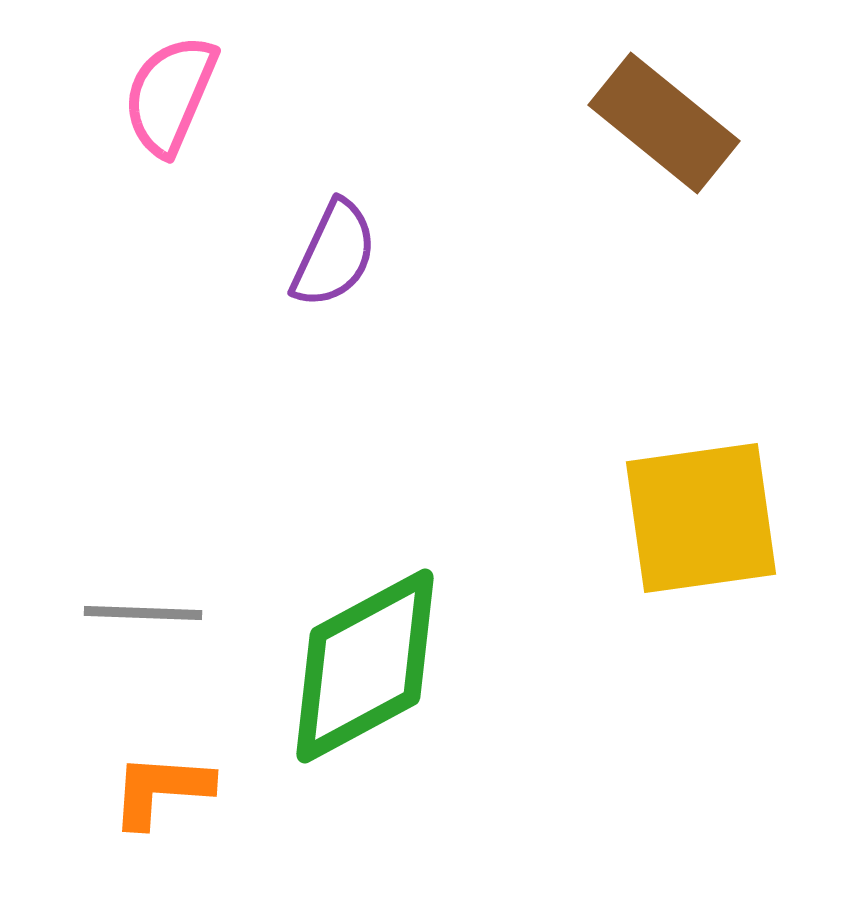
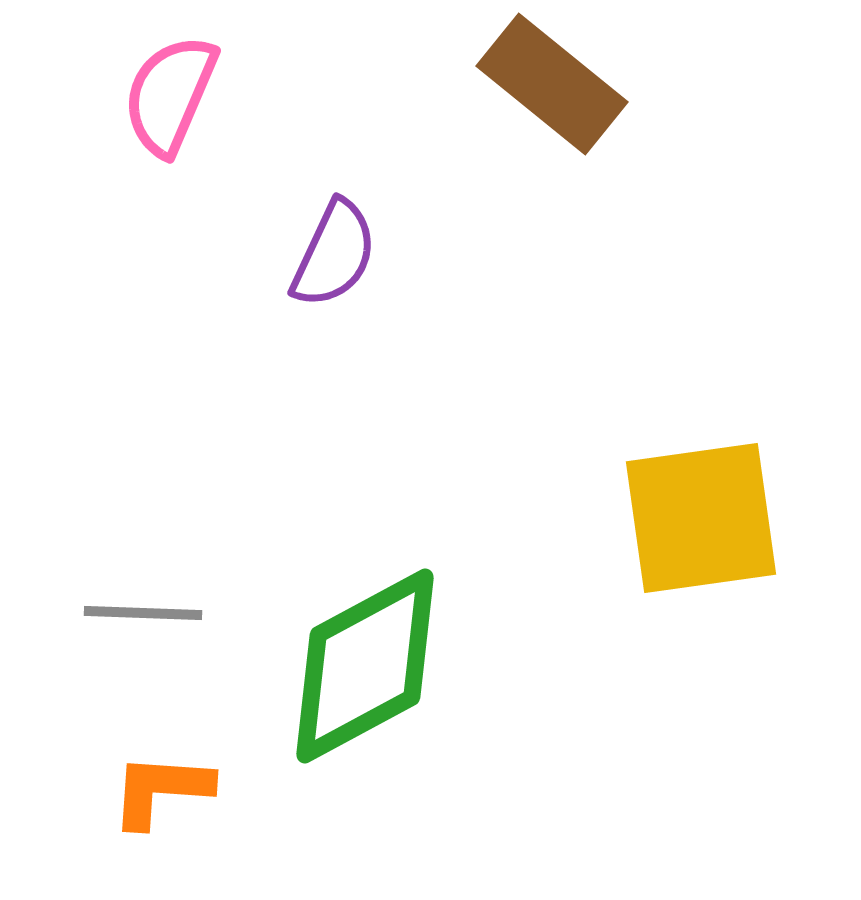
brown rectangle: moved 112 px left, 39 px up
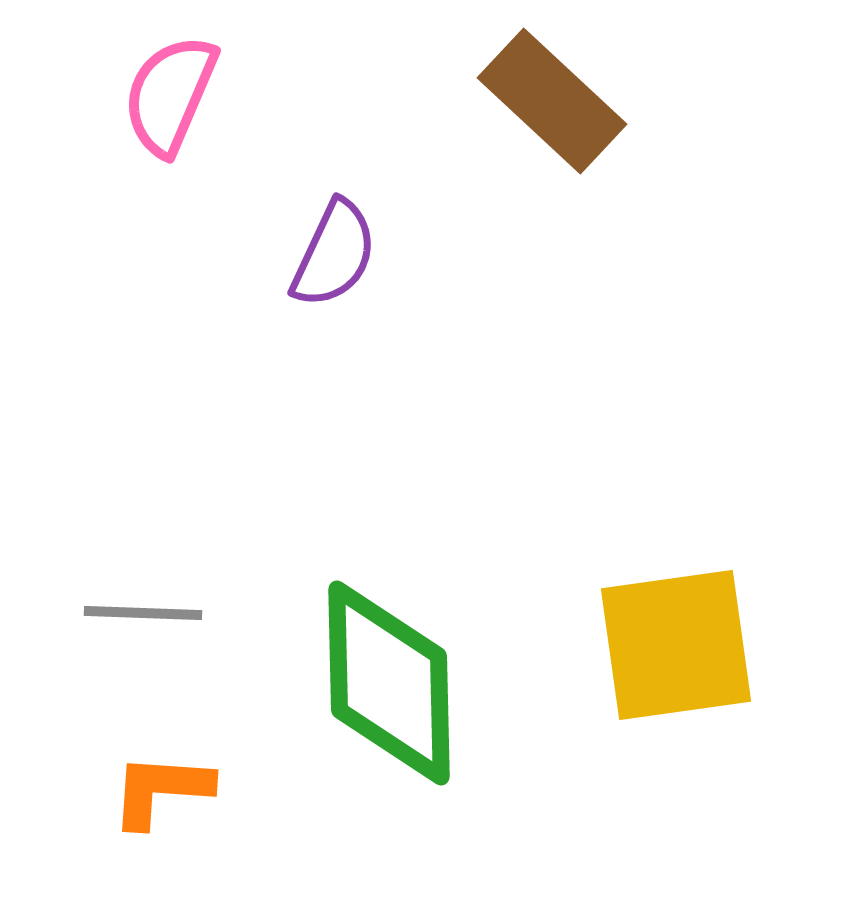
brown rectangle: moved 17 px down; rotated 4 degrees clockwise
yellow square: moved 25 px left, 127 px down
green diamond: moved 24 px right, 17 px down; rotated 63 degrees counterclockwise
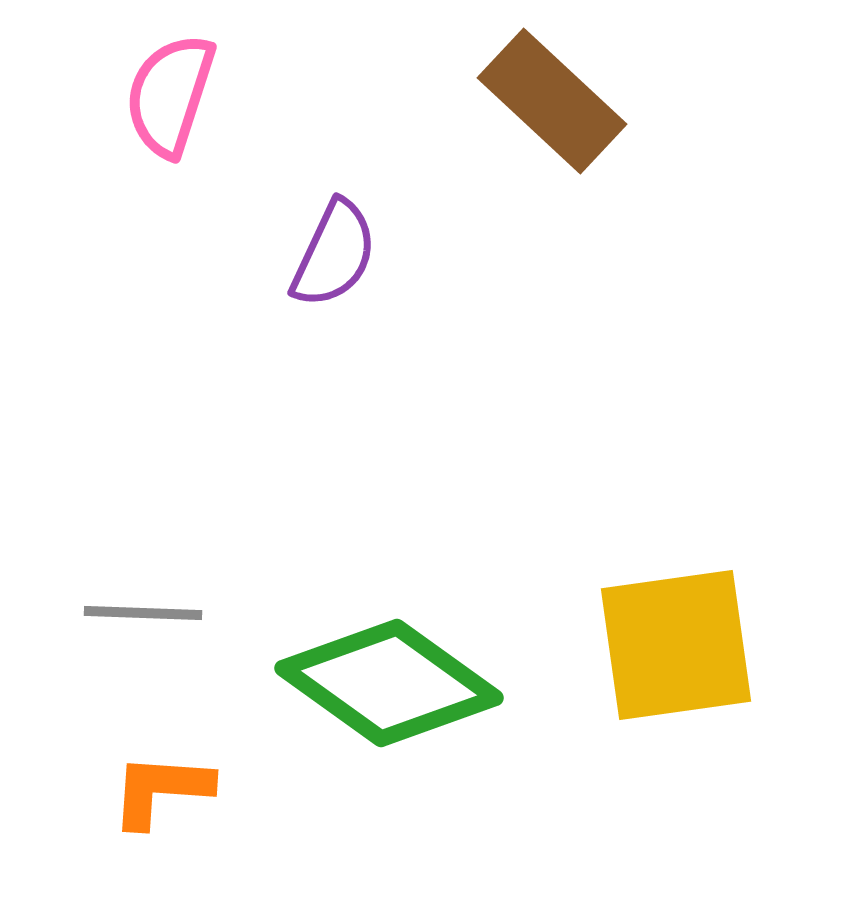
pink semicircle: rotated 5 degrees counterclockwise
green diamond: rotated 53 degrees counterclockwise
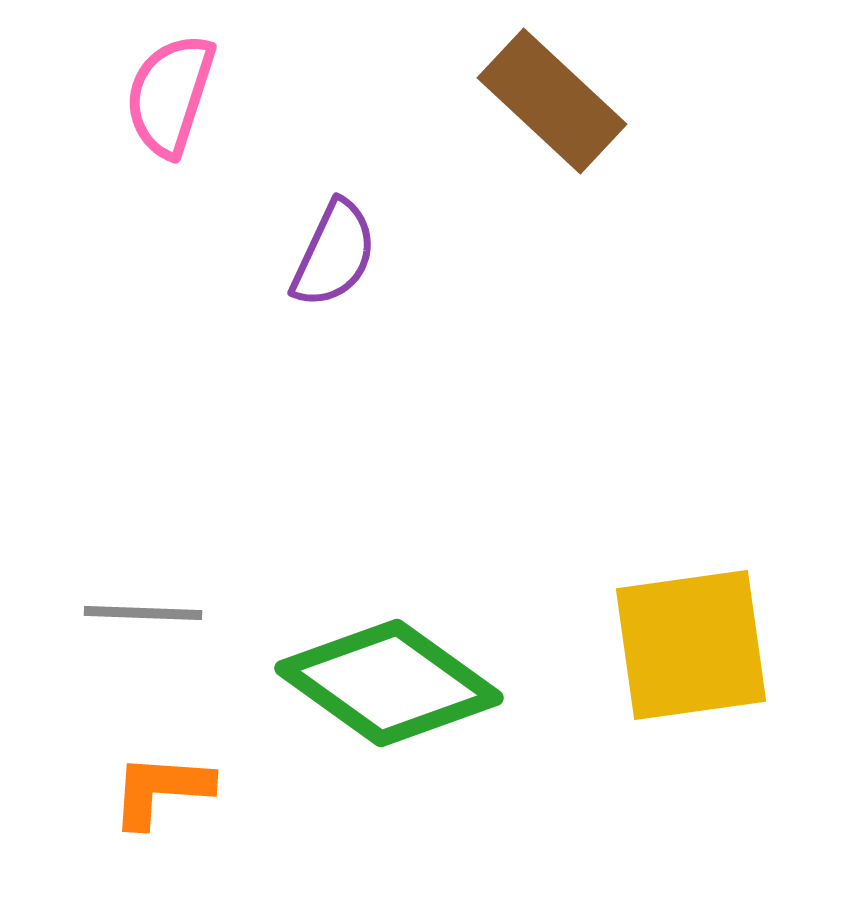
yellow square: moved 15 px right
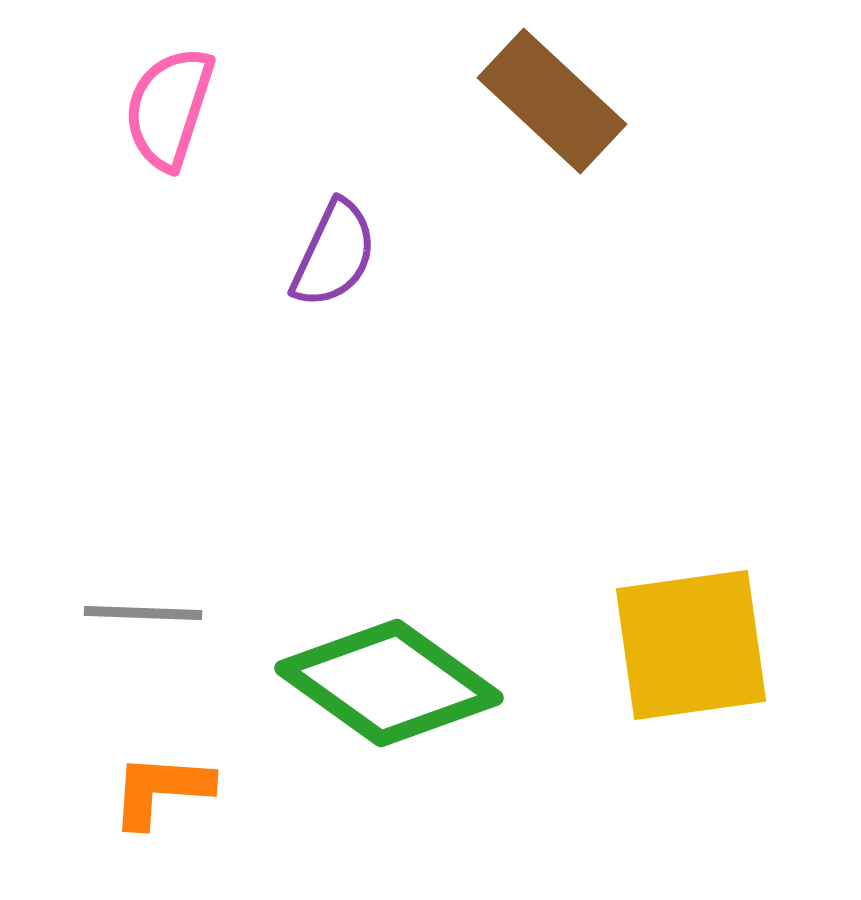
pink semicircle: moved 1 px left, 13 px down
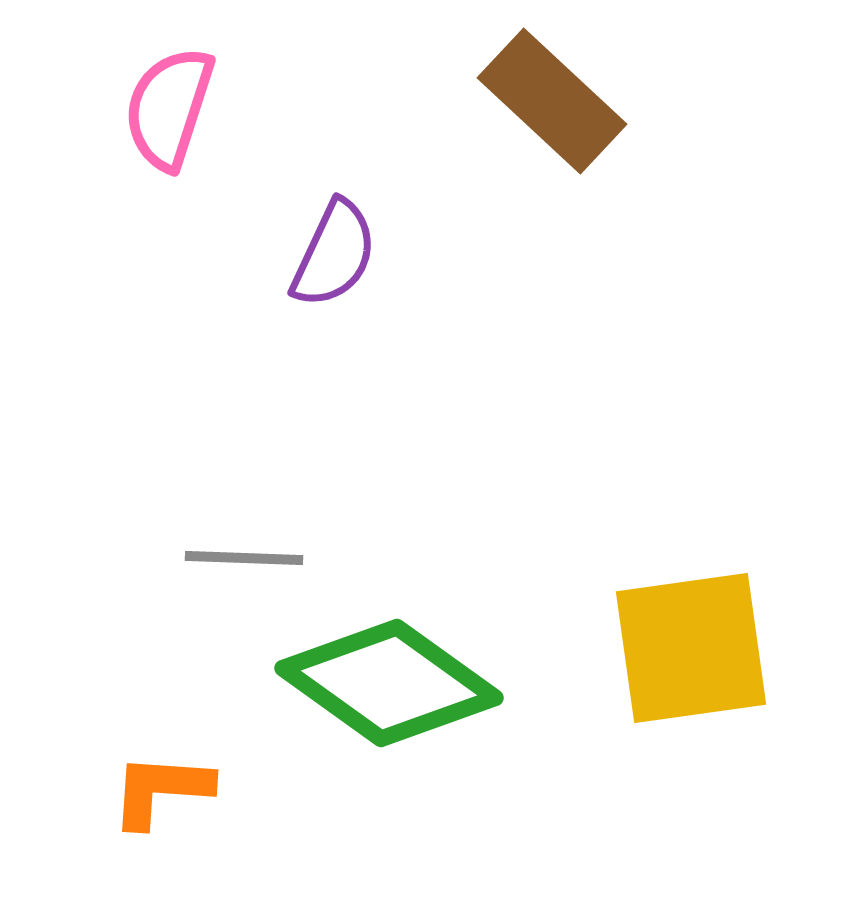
gray line: moved 101 px right, 55 px up
yellow square: moved 3 px down
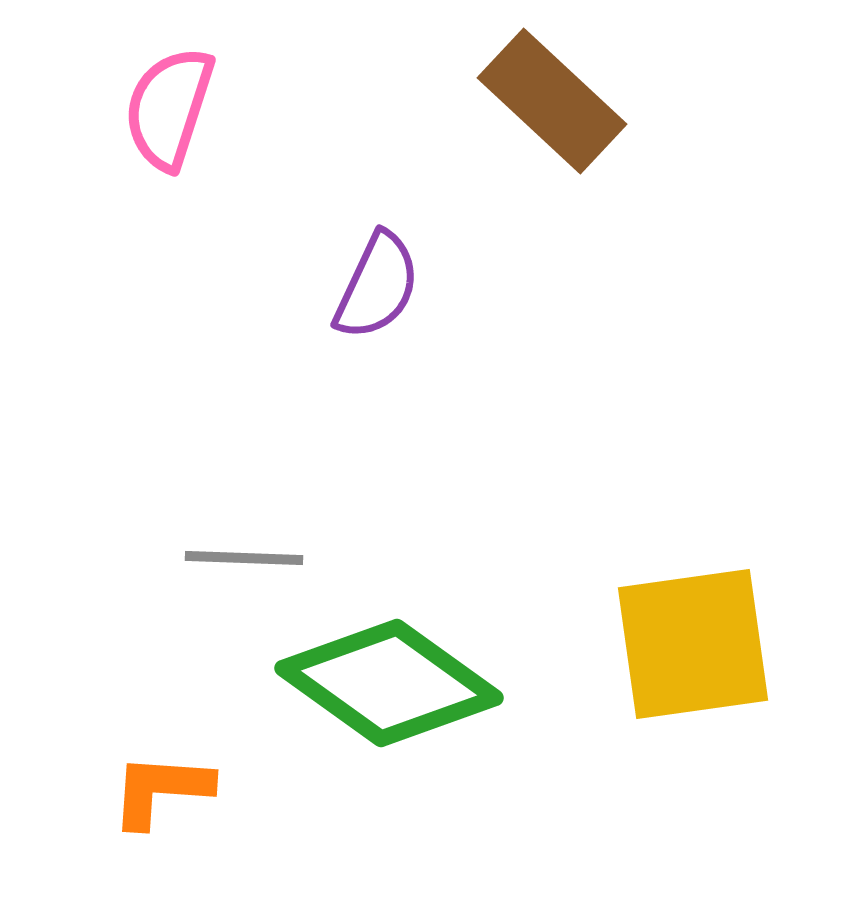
purple semicircle: moved 43 px right, 32 px down
yellow square: moved 2 px right, 4 px up
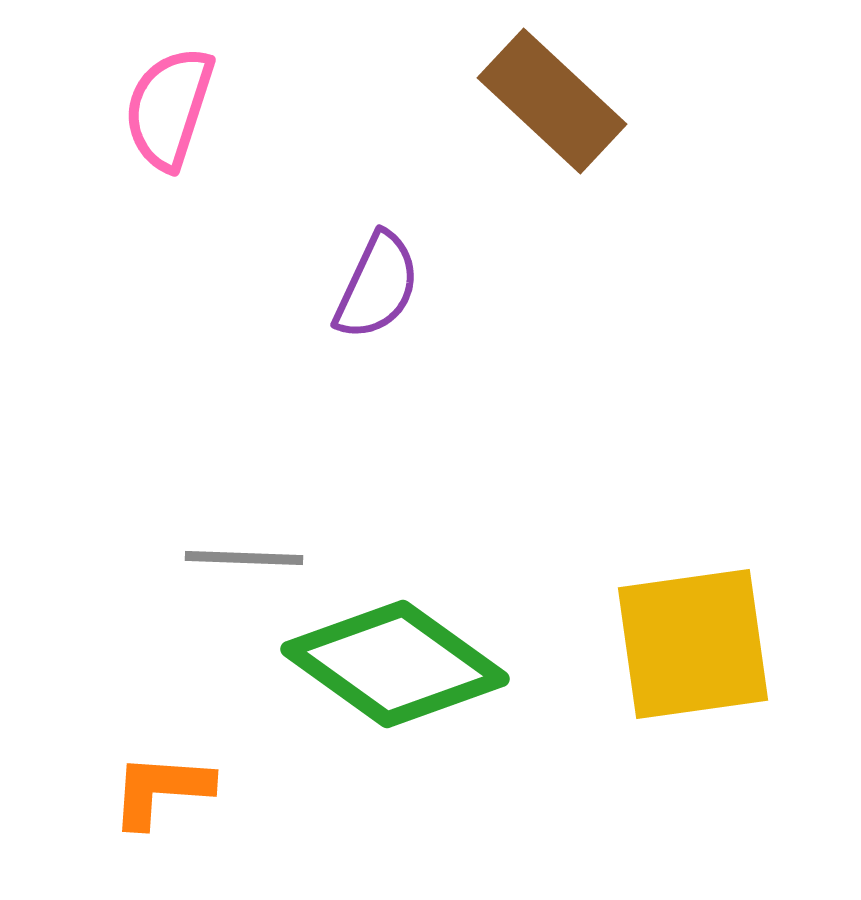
green diamond: moved 6 px right, 19 px up
